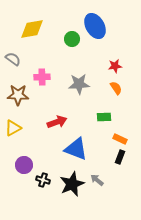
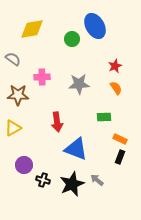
red star: rotated 16 degrees counterclockwise
red arrow: rotated 102 degrees clockwise
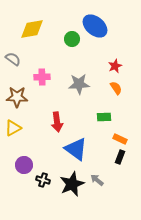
blue ellipse: rotated 20 degrees counterclockwise
brown star: moved 1 px left, 2 px down
blue triangle: rotated 15 degrees clockwise
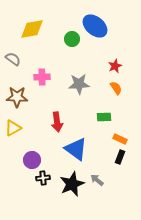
purple circle: moved 8 px right, 5 px up
black cross: moved 2 px up; rotated 24 degrees counterclockwise
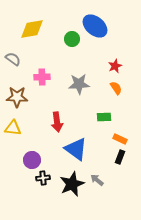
yellow triangle: rotated 36 degrees clockwise
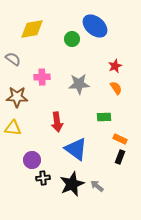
gray arrow: moved 6 px down
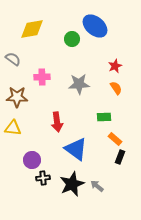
orange rectangle: moved 5 px left; rotated 16 degrees clockwise
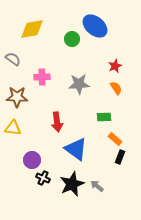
black cross: rotated 32 degrees clockwise
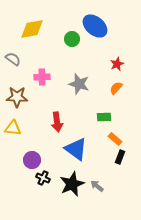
red star: moved 2 px right, 2 px up
gray star: rotated 20 degrees clockwise
orange semicircle: rotated 104 degrees counterclockwise
